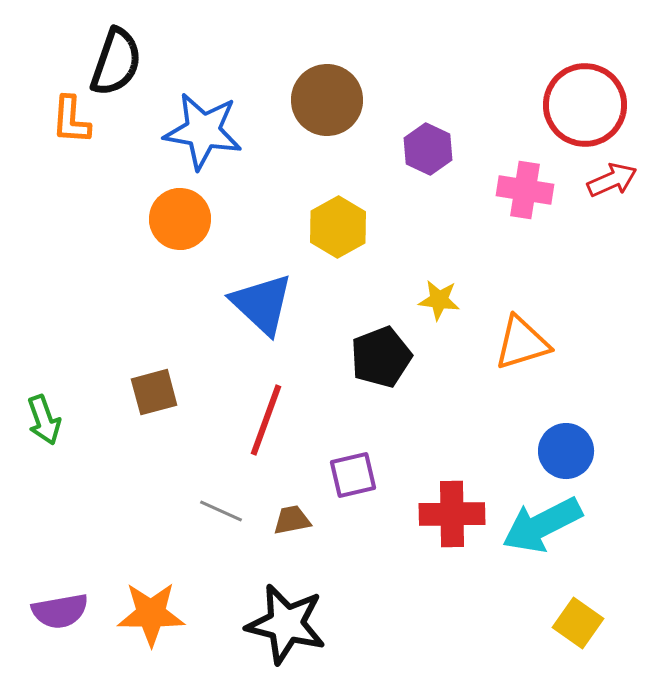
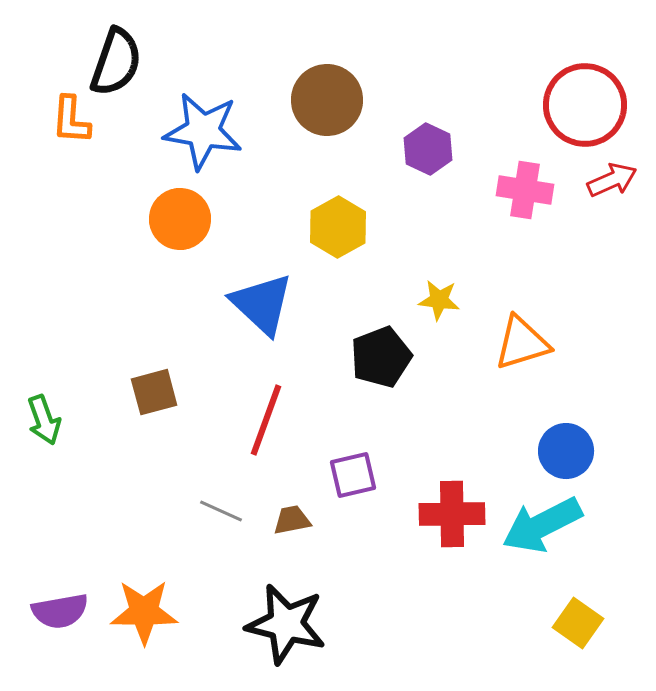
orange star: moved 7 px left, 2 px up
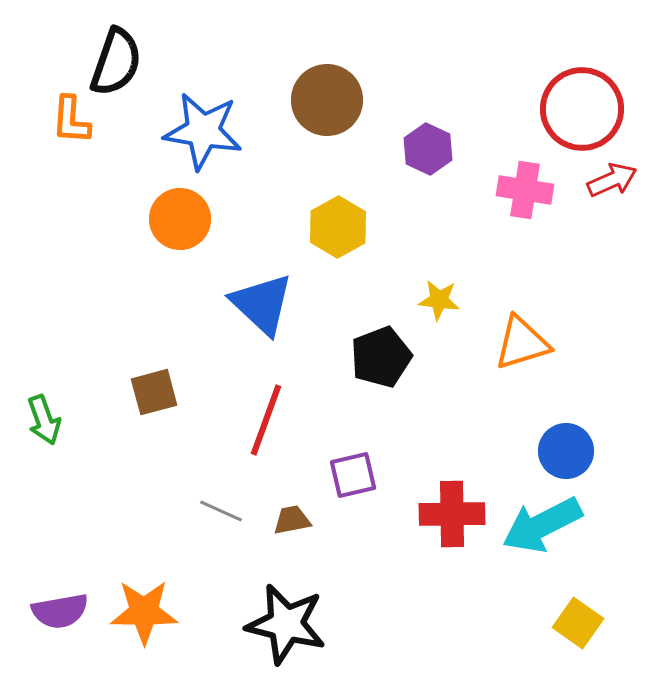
red circle: moved 3 px left, 4 px down
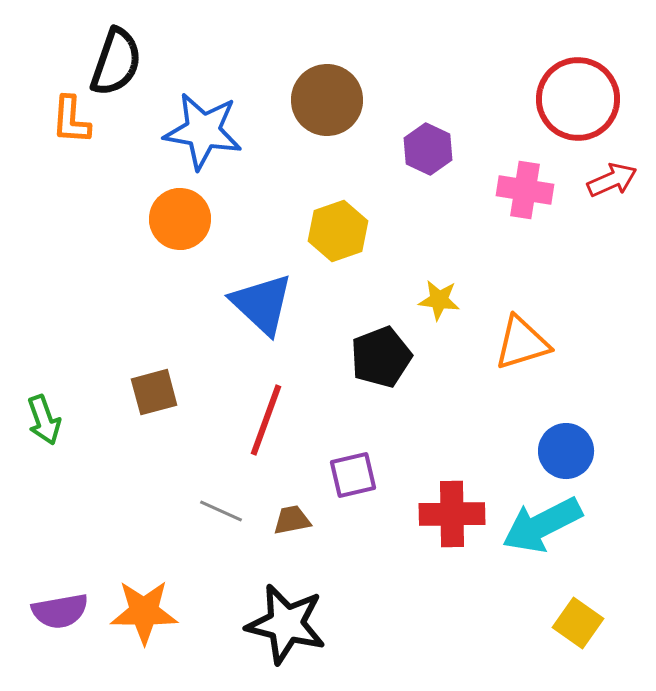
red circle: moved 4 px left, 10 px up
yellow hexagon: moved 4 px down; rotated 10 degrees clockwise
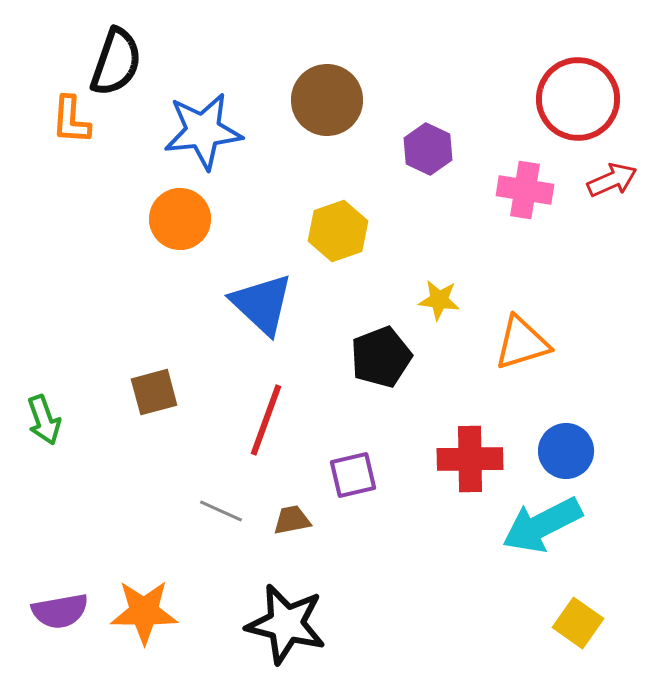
blue star: rotated 16 degrees counterclockwise
red cross: moved 18 px right, 55 px up
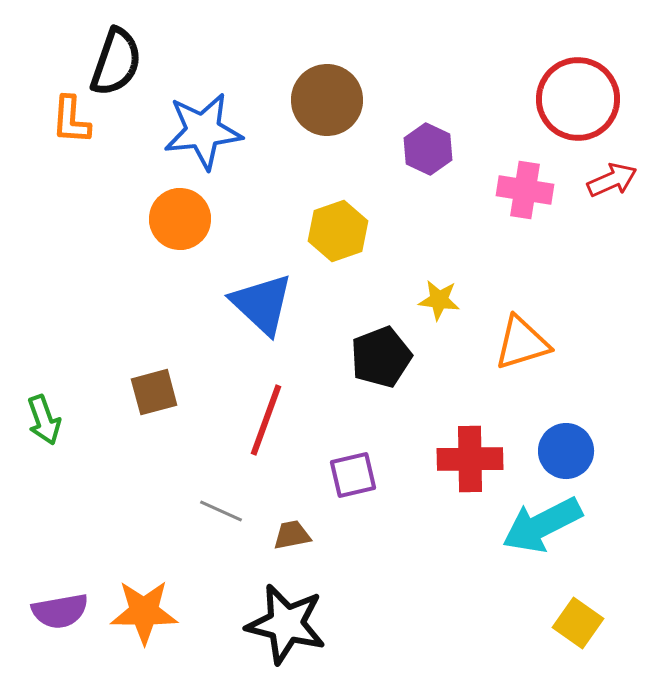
brown trapezoid: moved 15 px down
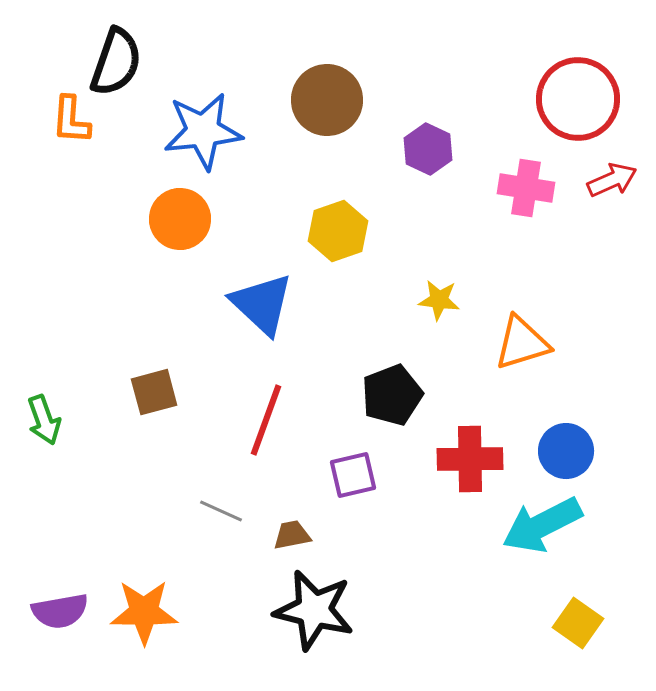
pink cross: moved 1 px right, 2 px up
black pentagon: moved 11 px right, 38 px down
black star: moved 28 px right, 14 px up
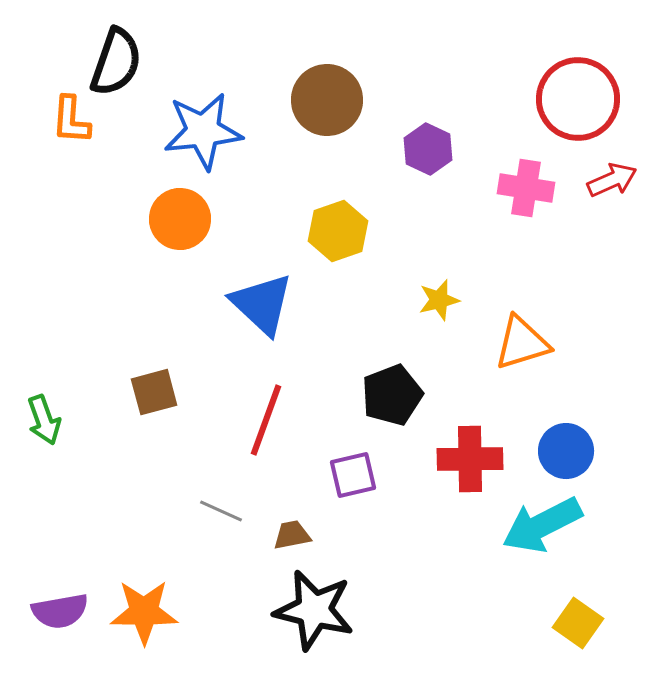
yellow star: rotated 21 degrees counterclockwise
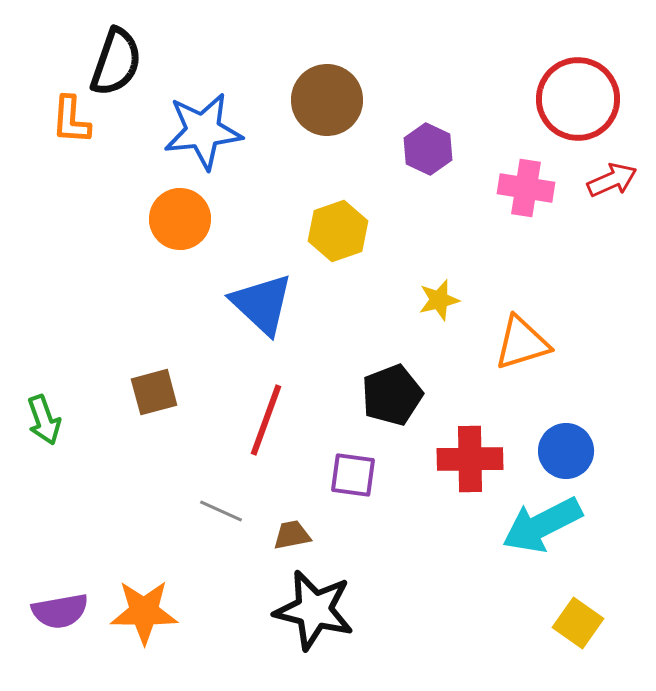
purple square: rotated 21 degrees clockwise
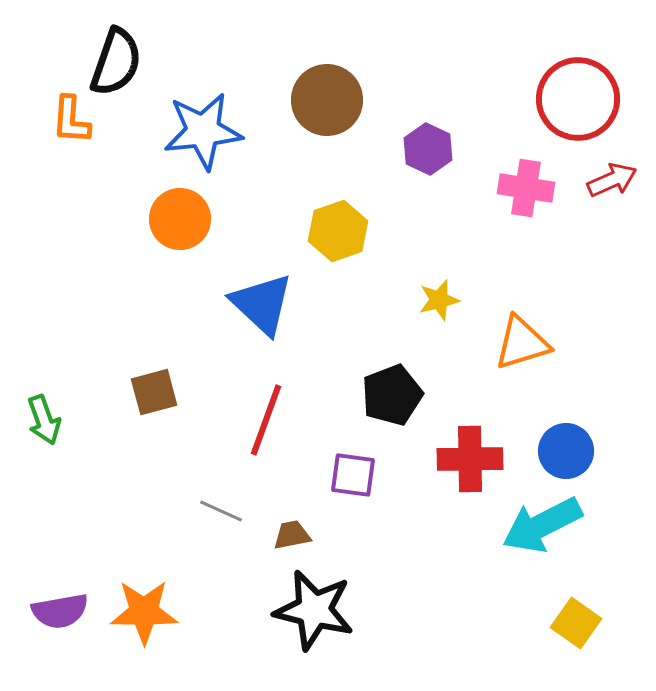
yellow square: moved 2 px left
